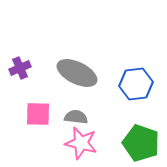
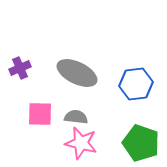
pink square: moved 2 px right
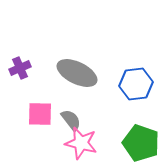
gray semicircle: moved 5 px left, 3 px down; rotated 45 degrees clockwise
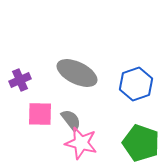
purple cross: moved 12 px down
blue hexagon: rotated 12 degrees counterclockwise
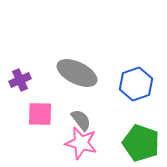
gray semicircle: moved 10 px right
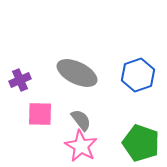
blue hexagon: moved 2 px right, 9 px up
pink star: moved 3 px down; rotated 16 degrees clockwise
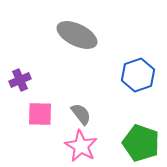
gray ellipse: moved 38 px up
gray semicircle: moved 6 px up
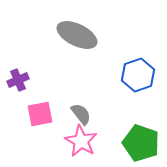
purple cross: moved 2 px left
pink square: rotated 12 degrees counterclockwise
pink star: moved 5 px up
